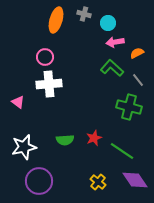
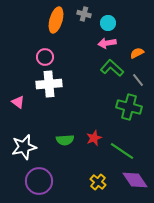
pink arrow: moved 8 px left, 1 px down
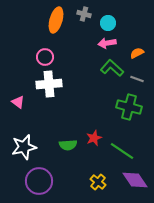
gray line: moved 1 px left, 1 px up; rotated 32 degrees counterclockwise
green semicircle: moved 3 px right, 5 px down
